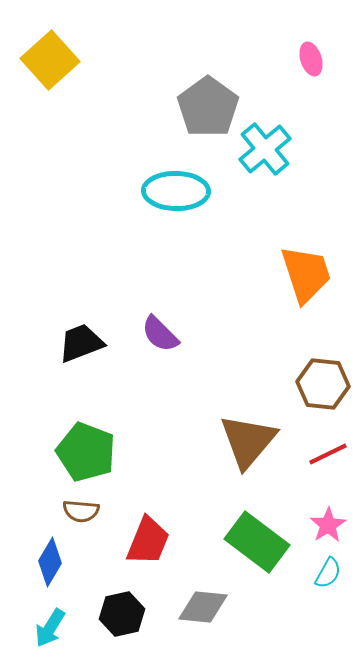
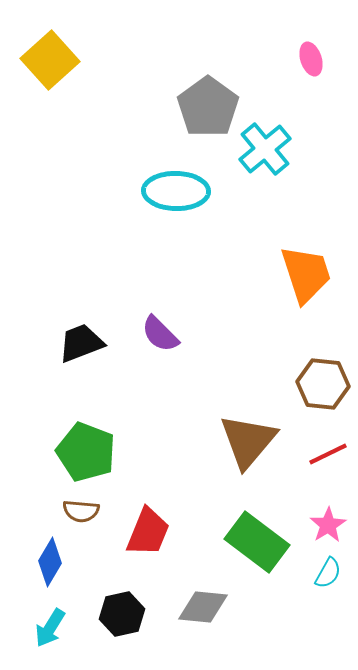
red trapezoid: moved 9 px up
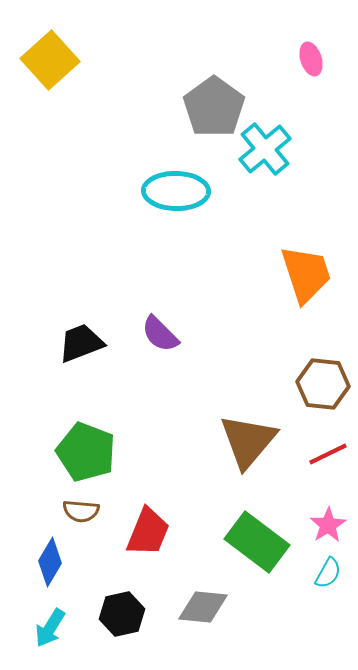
gray pentagon: moved 6 px right
